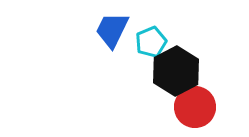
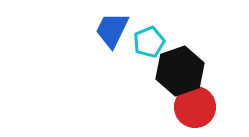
cyan pentagon: moved 2 px left
black hexagon: moved 4 px right; rotated 9 degrees clockwise
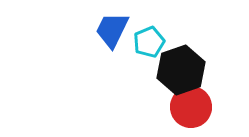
black hexagon: moved 1 px right, 1 px up
red circle: moved 4 px left
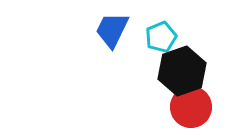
cyan pentagon: moved 12 px right, 5 px up
black hexagon: moved 1 px right, 1 px down
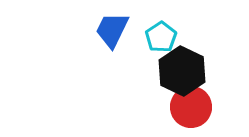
cyan pentagon: rotated 12 degrees counterclockwise
black hexagon: rotated 15 degrees counterclockwise
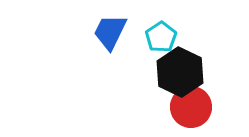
blue trapezoid: moved 2 px left, 2 px down
black hexagon: moved 2 px left, 1 px down
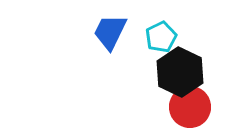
cyan pentagon: rotated 8 degrees clockwise
red circle: moved 1 px left
